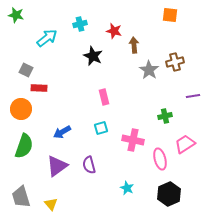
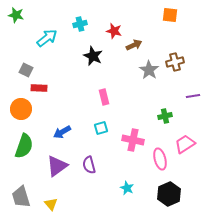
brown arrow: rotated 70 degrees clockwise
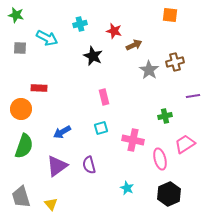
cyan arrow: rotated 65 degrees clockwise
gray square: moved 6 px left, 22 px up; rotated 24 degrees counterclockwise
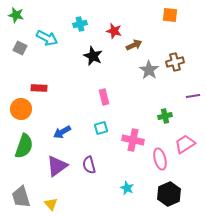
gray square: rotated 24 degrees clockwise
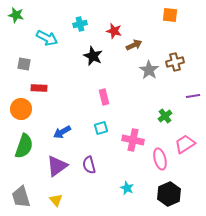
gray square: moved 4 px right, 16 px down; rotated 16 degrees counterclockwise
green cross: rotated 24 degrees counterclockwise
yellow triangle: moved 5 px right, 4 px up
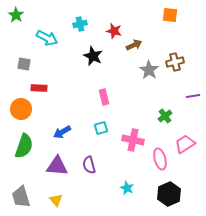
green star: rotated 21 degrees clockwise
purple triangle: rotated 40 degrees clockwise
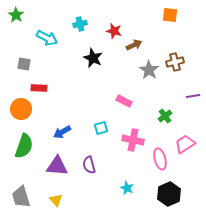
black star: moved 2 px down
pink rectangle: moved 20 px right, 4 px down; rotated 49 degrees counterclockwise
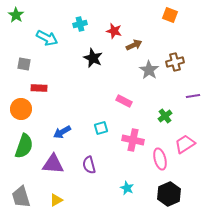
orange square: rotated 14 degrees clockwise
purple triangle: moved 4 px left, 2 px up
yellow triangle: rotated 40 degrees clockwise
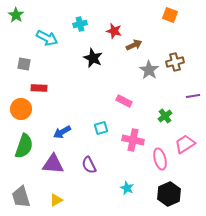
purple semicircle: rotated 12 degrees counterclockwise
